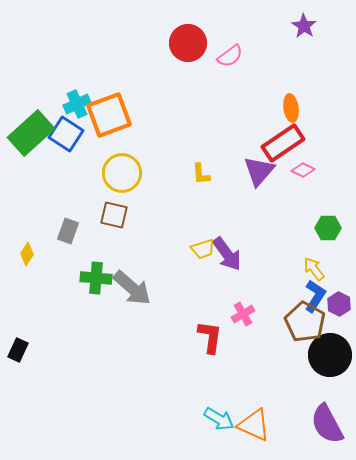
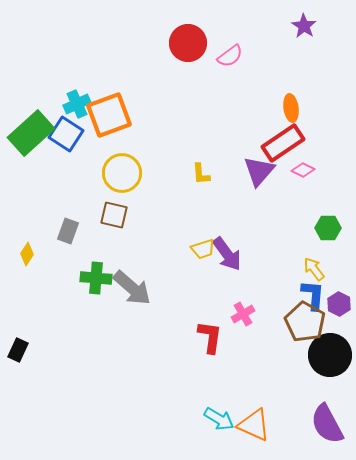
blue L-shape: moved 2 px left, 1 px up; rotated 28 degrees counterclockwise
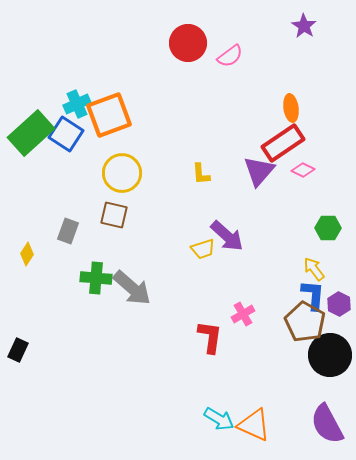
purple arrow: moved 18 px up; rotated 12 degrees counterclockwise
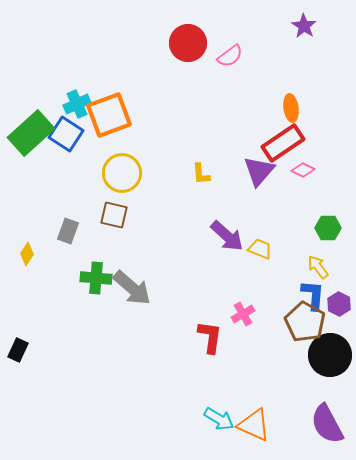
yellow trapezoid: moved 57 px right; rotated 140 degrees counterclockwise
yellow arrow: moved 4 px right, 2 px up
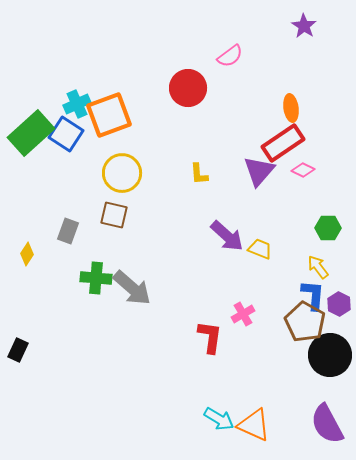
red circle: moved 45 px down
yellow L-shape: moved 2 px left
